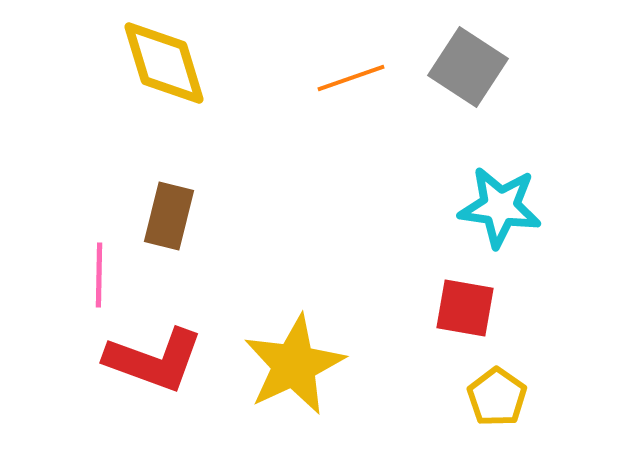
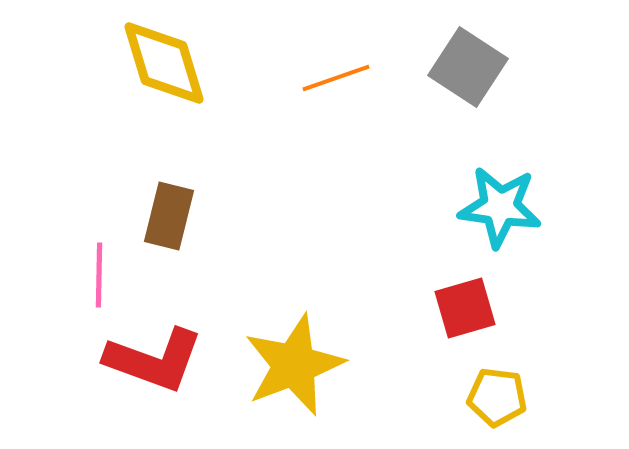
orange line: moved 15 px left
red square: rotated 26 degrees counterclockwise
yellow star: rotated 4 degrees clockwise
yellow pentagon: rotated 28 degrees counterclockwise
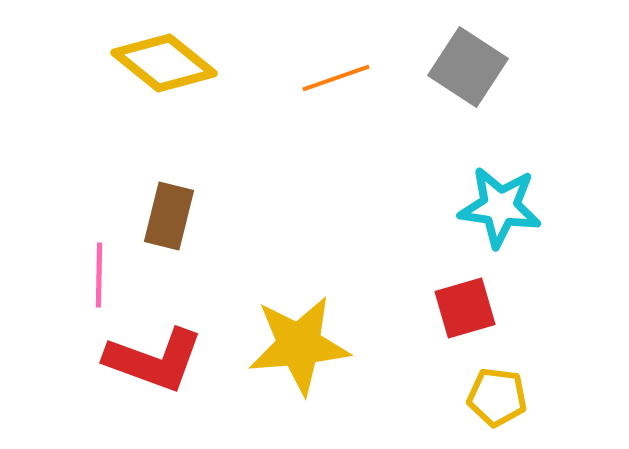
yellow diamond: rotated 34 degrees counterclockwise
yellow star: moved 5 px right, 20 px up; rotated 16 degrees clockwise
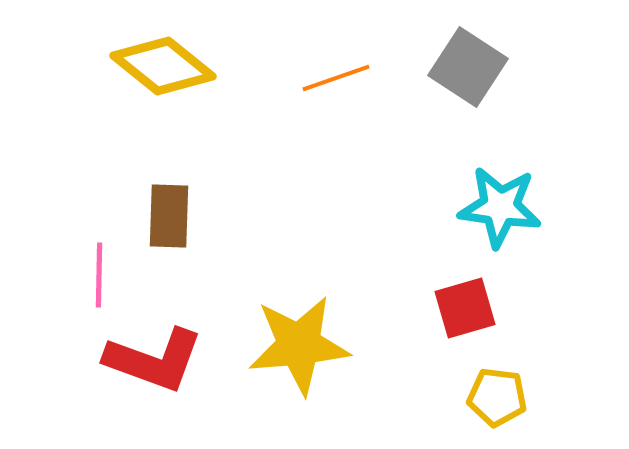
yellow diamond: moved 1 px left, 3 px down
brown rectangle: rotated 12 degrees counterclockwise
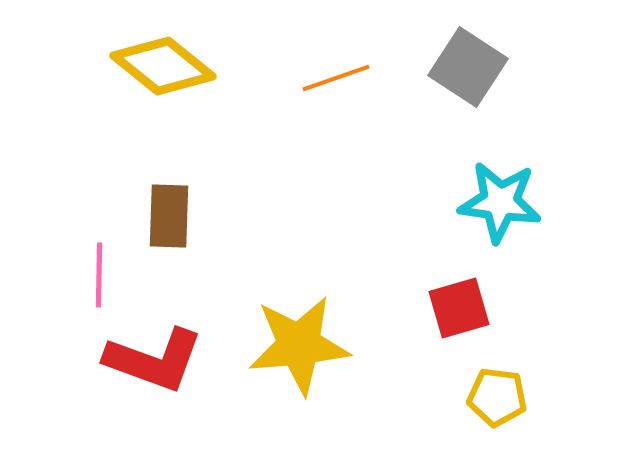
cyan star: moved 5 px up
red square: moved 6 px left
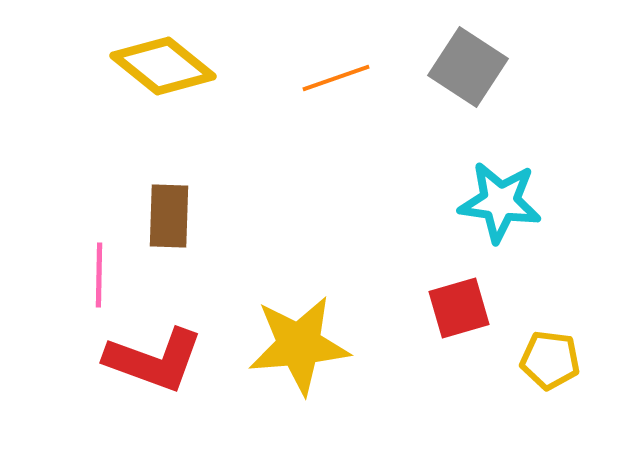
yellow pentagon: moved 53 px right, 37 px up
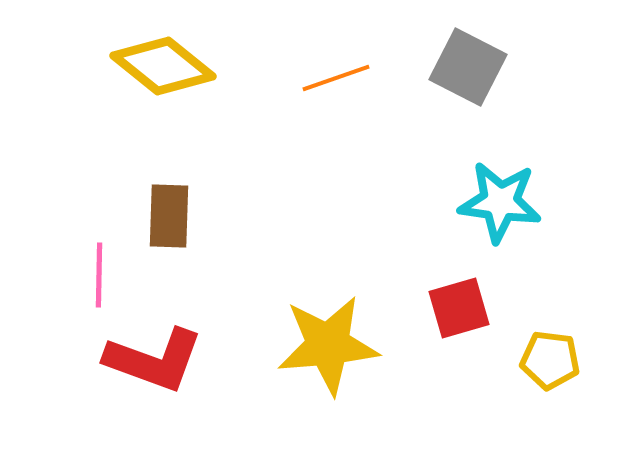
gray square: rotated 6 degrees counterclockwise
yellow star: moved 29 px right
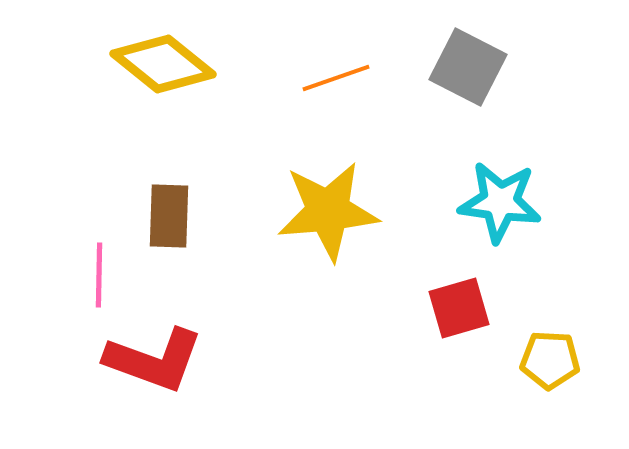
yellow diamond: moved 2 px up
yellow star: moved 134 px up
yellow pentagon: rotated 4 degrees counterclockwise
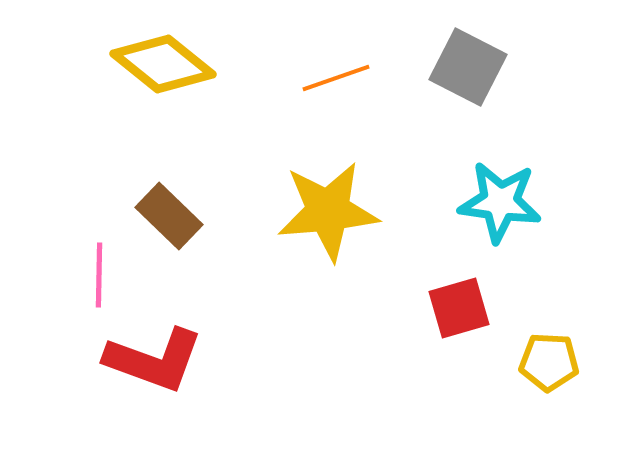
brown rectangle: rotated 48 degrees counterclockwise
yellow pentagon: moved 1 px left, 2 px down
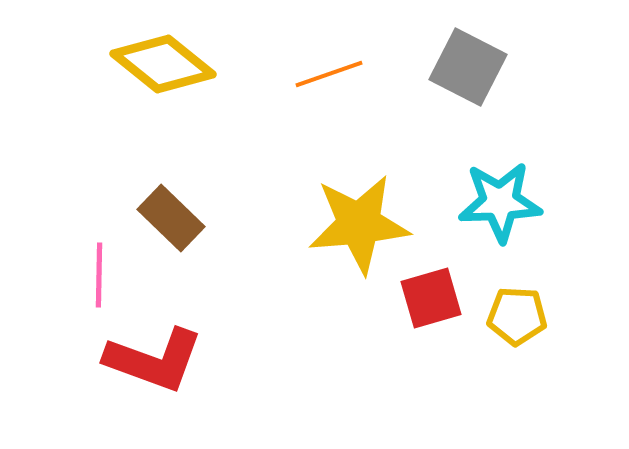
orange line: moved 7 px left, 4 px up
cyan star: rotated 10 degrees counterclockwise
yellow star: moved 31 px right, 13 px down
brown rectangle: moved 2 px right, 2 px down
red square: moved 28 px left, 10 px up
yellow pentagon: moved 32 px left, 46 px up
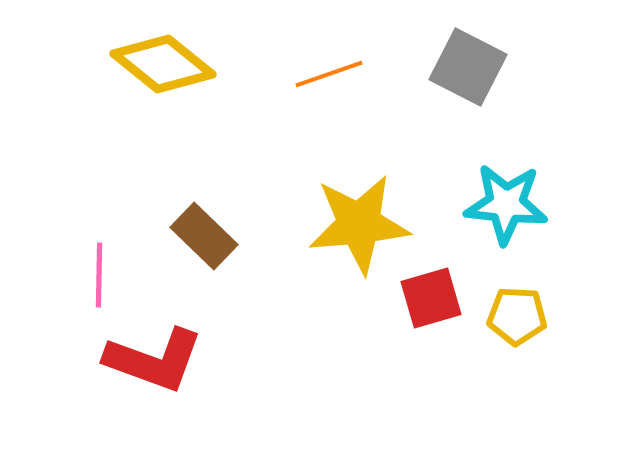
cyan star: moved 6 px right, 2 px down; rotated 8 degrees clockwise
brown rectangle: moved 33 px right, 18 px down
